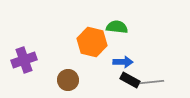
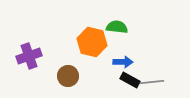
purple cross: moved 5 px right, 4 px up
brown circle: moved 4 px up
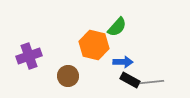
green semicircle: rotated 125 degrees clockwise
orange hexagon: moved 2 px right, 3 px down
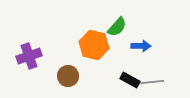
blue arrow: moved 18 px right, 16 px up
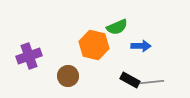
green semicircle: rotated 25 degrees clockwise
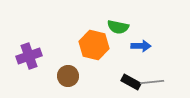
green semicircle: moved 1 px right; rotated 35 degrees clockwise
black rectangle: moved 1 px right, 2 px down
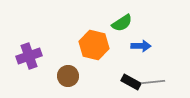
green semicircle: moved 4 px right, 4 px up; rotated 45 degrees counterclockwise
gray line: moved 1 px right
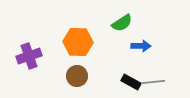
orange hexagon: moved 16 px left, 3 px up; rotated 12 degrees counterclockwise
brown circle: moved 9 px right
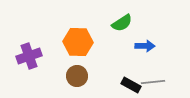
blue arrow: moved 4 px right
black rectangle: moved 3 px down
